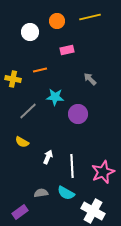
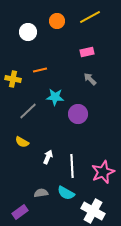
yellow line: rotated 15 degrees counterclockwise
white circle: moved 2 px left
pink rectangle: moved 20 px right, 2 px down
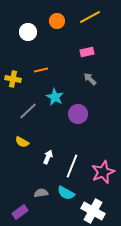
orange line: moved 1 px right
cyan star: rotated 24 degrees clockwise
white line: rotated 25 degrees clockwise
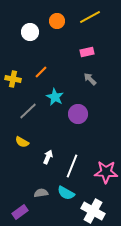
white circle: moved 2 px right
orange line: moved 2 px down; rotated 32 degrees counterclockwise
pink star: moved 3 px right; rotated 25 degrees clockwise
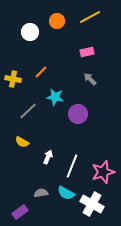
cyan star: rotated 18 degrees counterclockwise
pink star: moved 3 px left; rotated 20 degrees counterclockwise
white cross: moved 1 px left, 7 px up
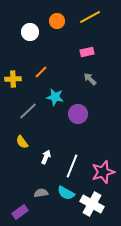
yellow cross: rotated 14 degrees counterclockwise
yellow semicircle: rotated 24 degrees clockwise
white arrow: moved 2 px left
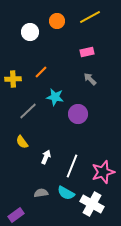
purple rectangle: moved 4 px left, 3 px down
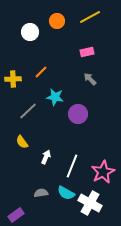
pink star: rotated 10 degrees counterclockwise
white cross: moved 2 px left, 1 px up
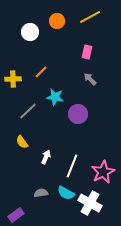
pink rectangle: rotated 64 degrees counterclockwise
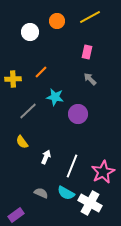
gray semicircle: rotated 32 degrees clockwise
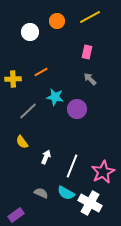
orange line: rotated 16 degrees clockwise
purple circle: moved 1 px left, 5 px up
